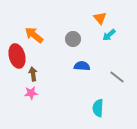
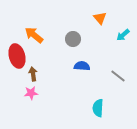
cyan arrow: moved 14 px right
gray line: moved 1 px right, 1 px up
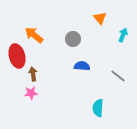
cyan arrow: rotated 152 degrees clockwise
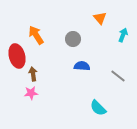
orange arrow: moved 2 px right; rotated 18 degrees clockwise
cyan semicircle: rotated 48 degrees counterclockwise
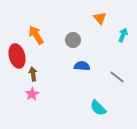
gray circle: moved 1 px down
gray line: moved 1 px left, 1 px down
pink star: moved 1 px right, 1 px down; rotated 24 degrees counterclockwise
